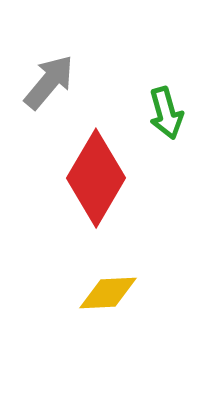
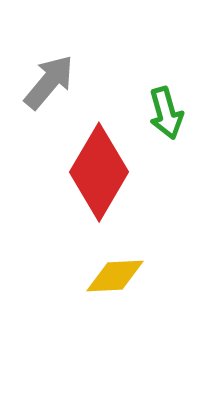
red diamond: moved 3 px right, 6 px up
yellow diamond: moved 7 px right, 17 px up
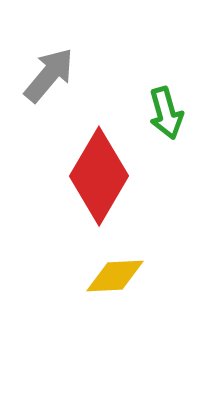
gray arrow: moved 7 px up
red diamond: moved 4 px down
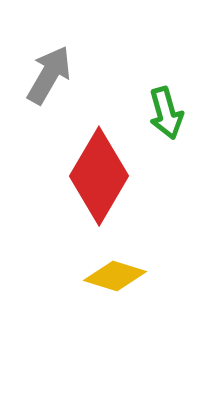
gray arrow: rotated 10 degrees counterclockwise
yellow diamond: rotated 20 degrees clockwise
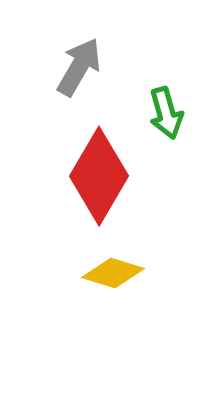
gray arrow: moved 30 px right, 8 px up
yellow diamond: moved 2 px left, 3 px up
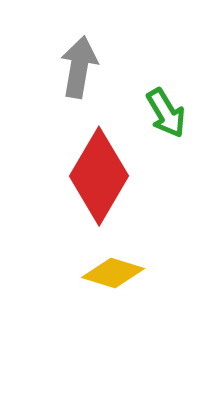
gray arrow: rotated 20 degrees counterclockwise
green arrow: rotated 15 degrees counterclockwise
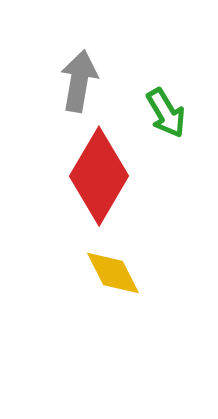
gray arrow: moved 14 px down
yellow diamond: rotated 46 degrees clockwise
